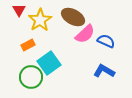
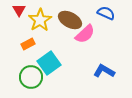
brown ellipse: moved 3 px left, 3 px down
blue semicircle: moved 28 px up
orange rectangle: moved 1 px up
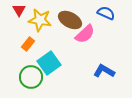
yellow star: rotated 30 degrees counterclockwise
orange rectangle: rotated 24 degrees counterclockwise
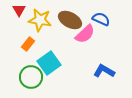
blue semicircle: moved 5 px left, 6 px down
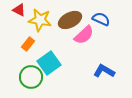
red triangle: rotated 32 degrees counterclockwise
brown ellipse: rotated 55 degrees counterclockwise
pink semicircle: moved 1 px left, 1 px down
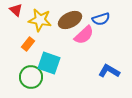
red triangle: moved 3 px left; rotated 16 degrees clockwise
blue semicircle: rotated 138 degrees clockwise
cyan square: rotated 35 degrees counterclockwise
blue L-shape: moved 5 px right
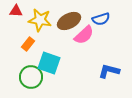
red triangle: moved 1 px down; rotated 40 degrees counterclockwise
brown ellipse: moved 1 px left, 1 px down
blue L-shape: rotated 15 degrees counterclockwise
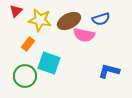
red triangle: rotated 48 degrees counterclockwise
pink semicircle: rotated 55 degrees clockwise
green circle: moved 6 px left, 1 px up
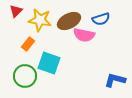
blue L-shape: moved 6 px right, 9 px down
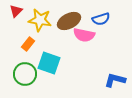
green circle: moved 2 px up
